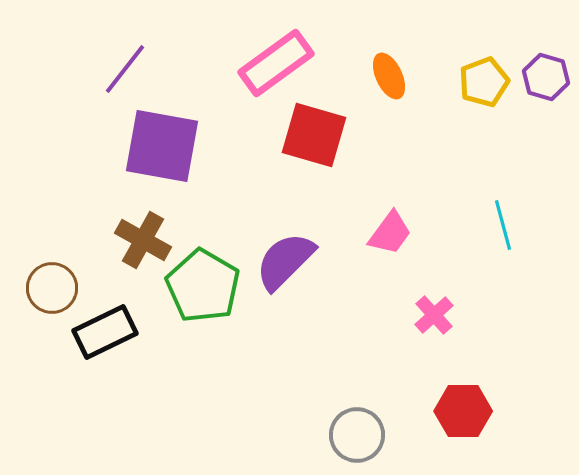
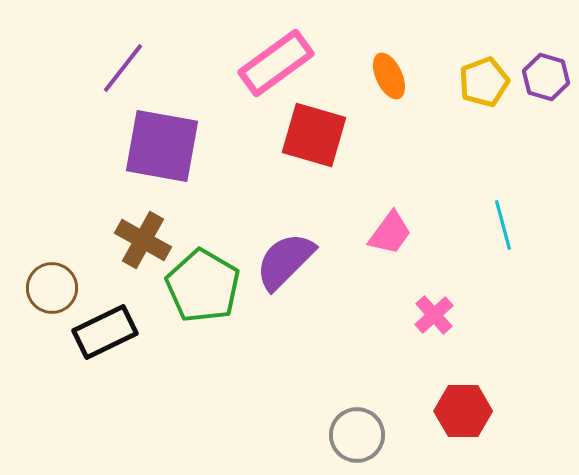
purple line: moved 2 px left, 1 px up
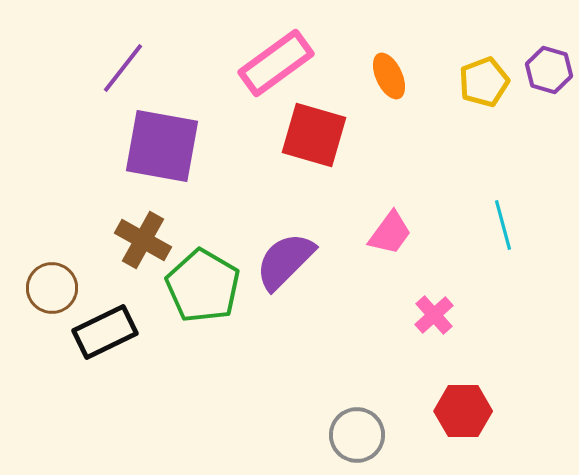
purple hexagon: moved 3 px right, 7 px up
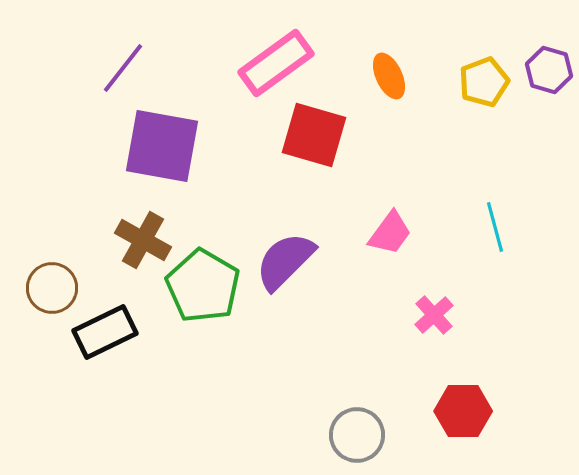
cyan line: moved 8 px left, 2 px down
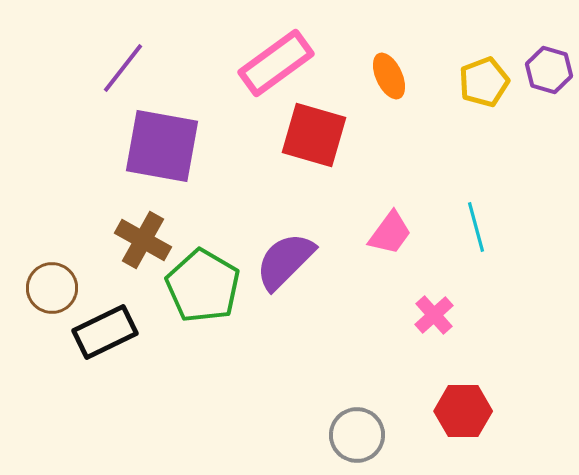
cyan line: moved 19 px left
